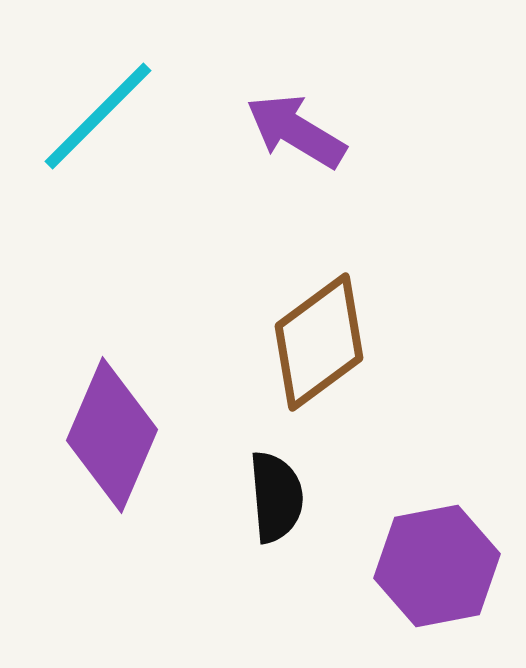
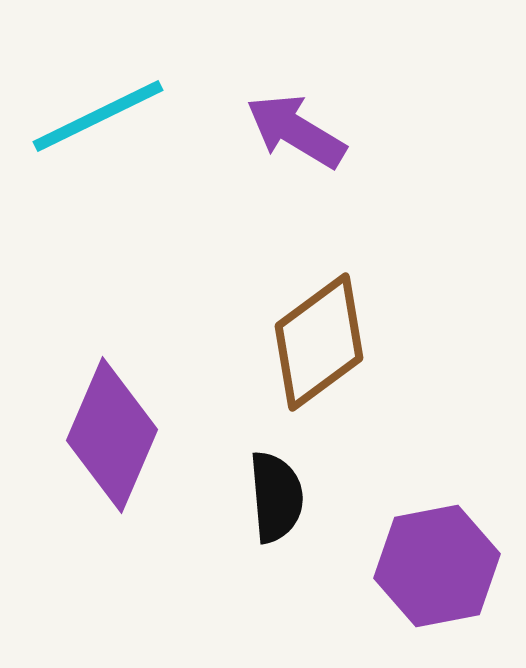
cyan line: rotated 19 degrees clockwise
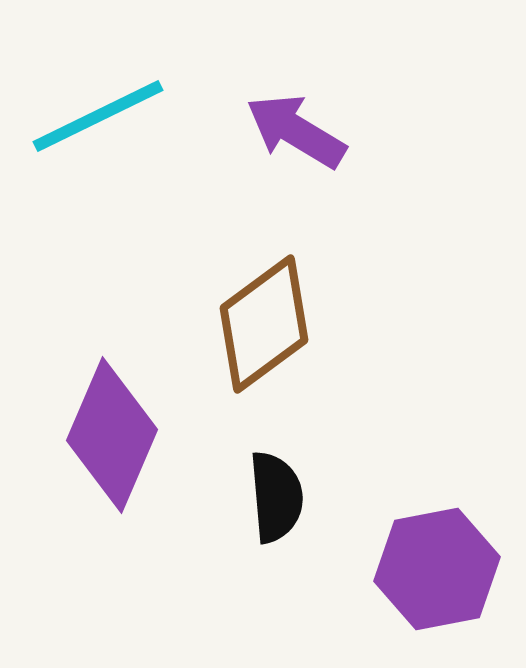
brown diamond: moved 55 px left, 18 px up
purple hexagon: moved 3 px down
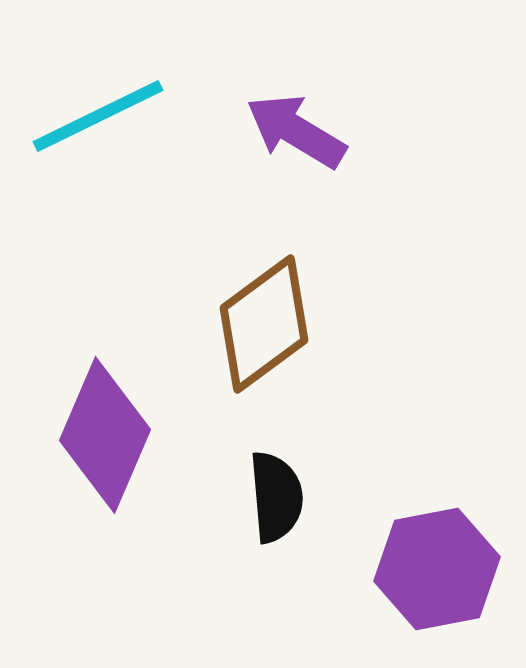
purple diamond: moved 7 px left
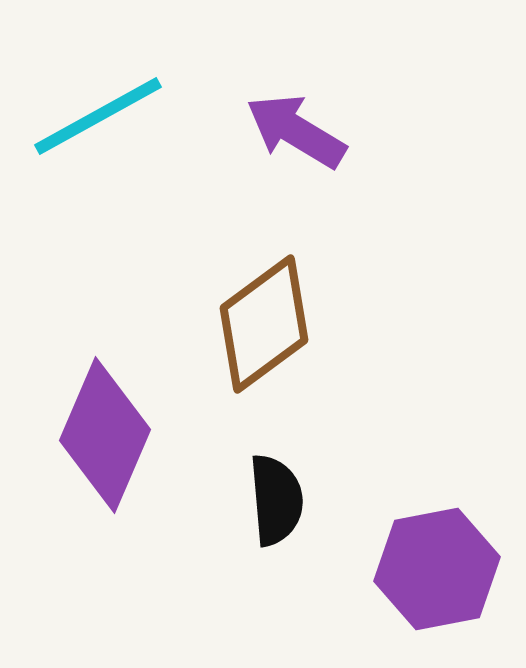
cyan line: rotated 3 degrees counterclockwise
black semicircle: moved 3 px down
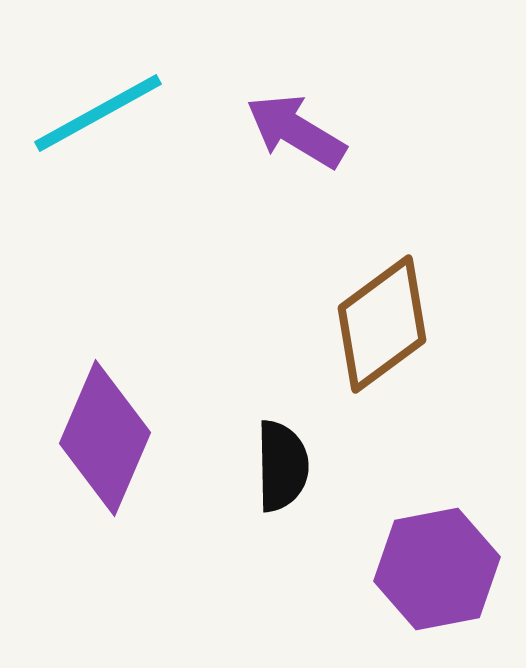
cyan line: moved 3 px up
brown diamond: moved 118 px right
purple diamond: moved 3 px down
black semicircle: moved 6 px right, 34 px up; rotated 4 degrees clockwise
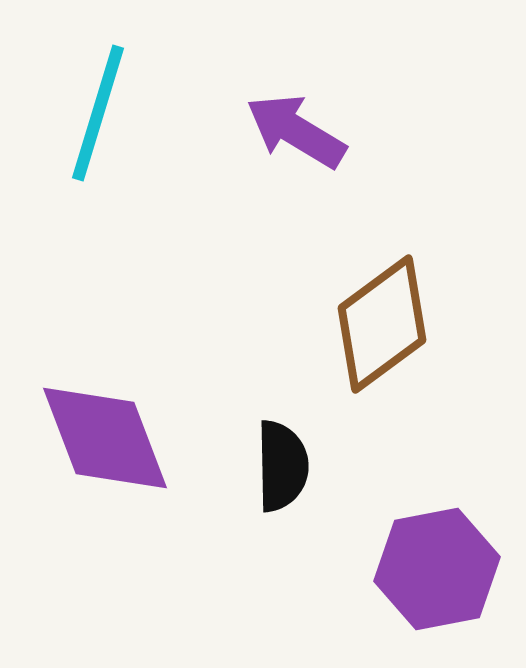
cyan line: rotated 44 degrees counterclockwise
purple diamond: rotated 44 degrees counterclockwise
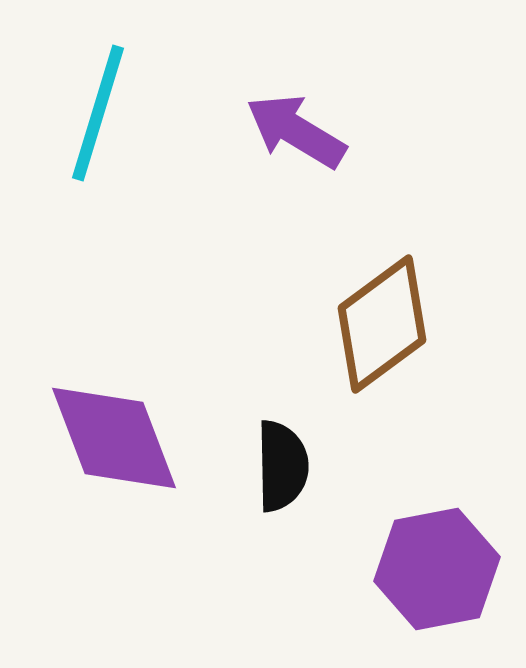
purple diamond: moved 9 px right
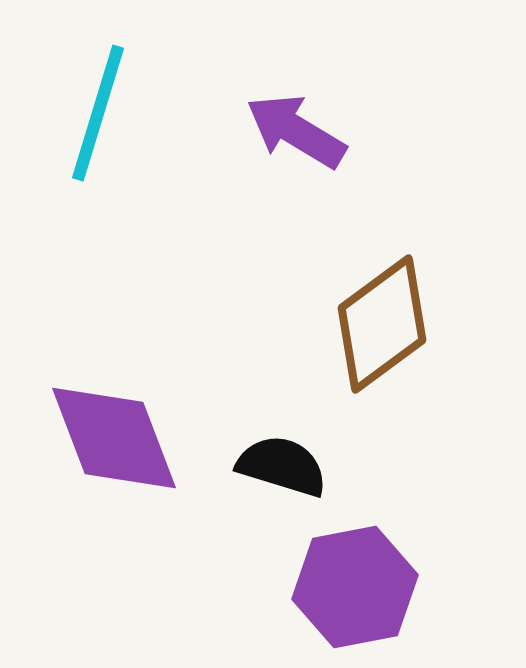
black semicircle: rotated 72 degrees counterclockwise
purple hexagon: moved 82 px left, 18 px down
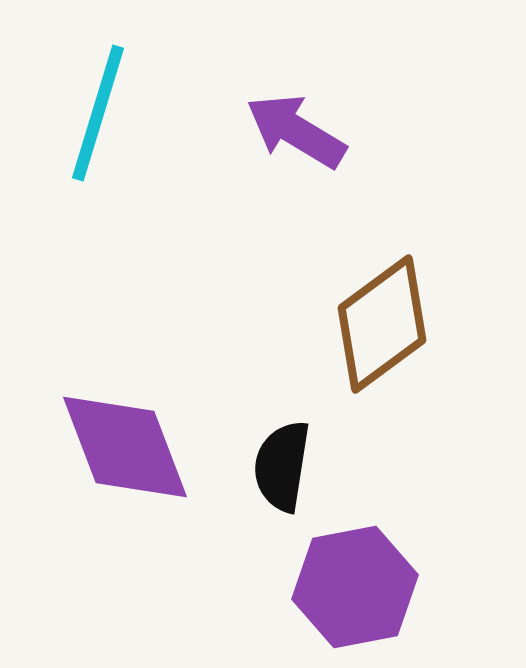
purple diamond: moved 11 px right, 9 px down
black semicircle: rotated 98 degrees counterclockwise
